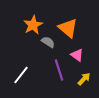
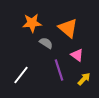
orange star: moved 1 px left, 2 px up; rotated 24 degrees clockwise
gray semicircle: moved 2 px left, 1 px down
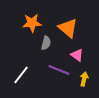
gray semicircle: rotated 72 degrees clockwise
purple line: rotated 50 degrees counterclockwise
yellow arrow: rotated 32 degrees counterclockwise
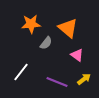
orange star: moved 1 px left, 1 px down
gray semicircle: rotated 24 degrees clockwise
purple line: moved 2 px left, 12 px down
white line: moved 3 px up
yellow arrow: rotated 40 degrees clockwise
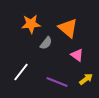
yellow arrow: moved 2 px right
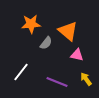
orange triangle: moved 3 px down
pink triangle: rotated 24 degrees counterclockwise
yellow arrow: rotated 88 degrees counterclockwise
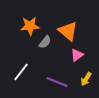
orange star: moved 1 px left, 2 px down
gray semicircle: moved 1 px left, 1 px up
pink triangle: rotated 48 degrees counterclockwise
yellow arrow: rotated 112 degrees counterclockwise
